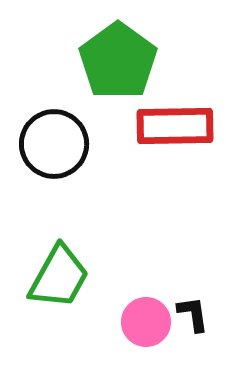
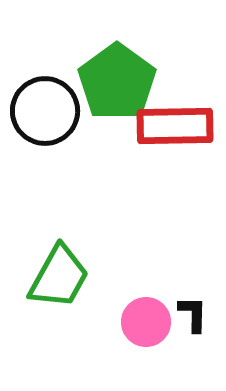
green pentagon: moved 1 px left, 21 px down
black circle: moved 9 px left, 33 px up
black L-shape: rotated 9 degrees clockwise
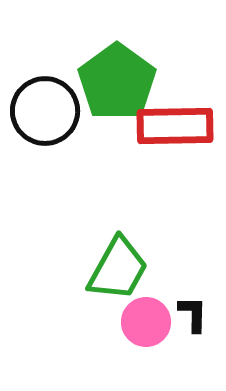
green trapezoid: moved 59 px right, 8 px up
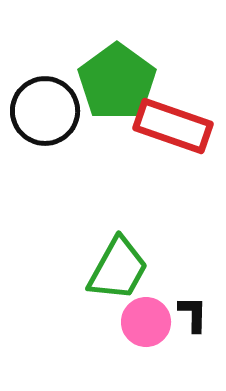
red rectangle: moved 2 px left; rotated 20 degrees clockwise
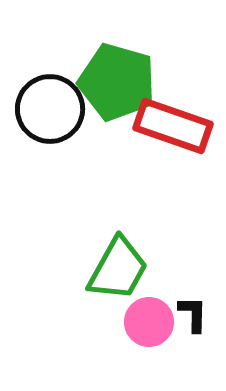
green pentagon: rotated 20 degrees counterclockwise
black circle: moved 5 px right, 2 px up
pink circle: moved 3 px right
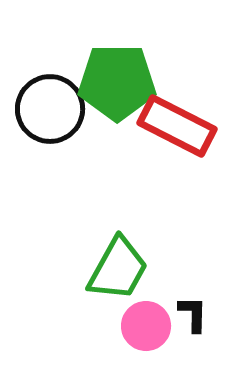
green pentagon: rotated 16 degrees counterclockwise
red rectangle: moved 4 px right; rotated 8 degrees clockwise
pink circle: moved 3 px left, 4 px down
